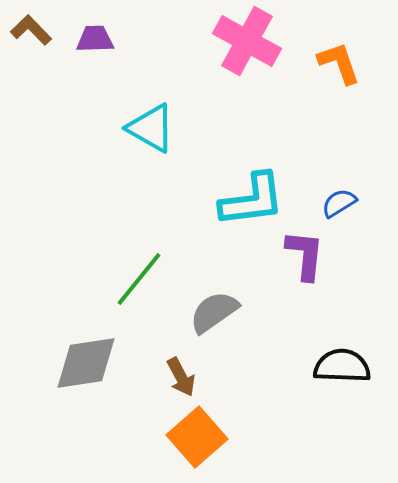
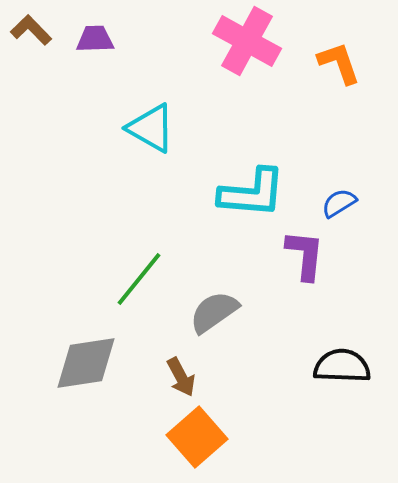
cyan L-shape: moved 7 px up; rotated 12 degrees clockwise
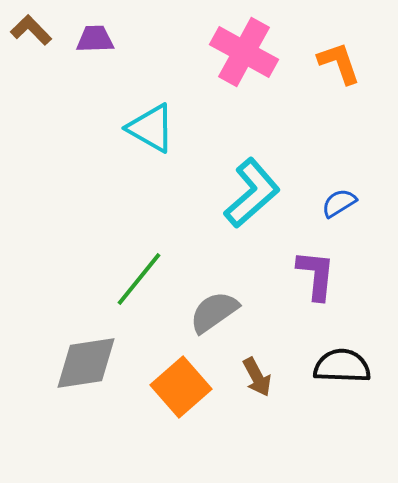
pink cross: moved 3 px left, 11 px down
cyan L-shape: rotated 46 degrees counterclockwise
purple L-shape: moved 11 px right, 20 px down
brown arrow: moved 76 px right
orange square: moved 16 px left, 50 px up
